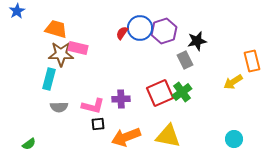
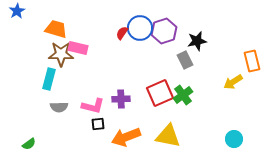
green cross: moved 1 px right, 3 px down
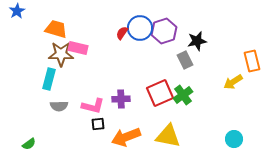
gray semicircle: moved 1 px up
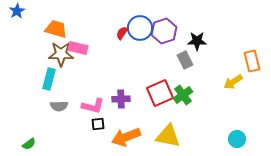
black star: rotated 12 degrees clockwise
cyan circle: moved 3 px right
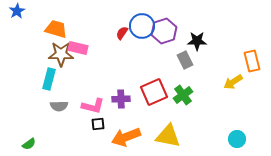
blue circle: moved 2 px right, 2 px up
red square: moved 6 px left, 1 px up
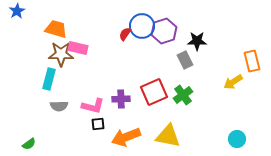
red semicircle: moved 3 px right, 1 px down
